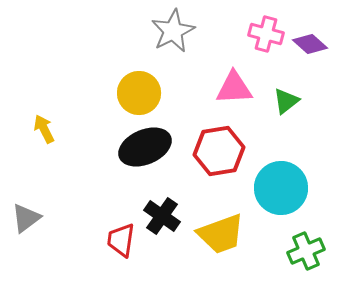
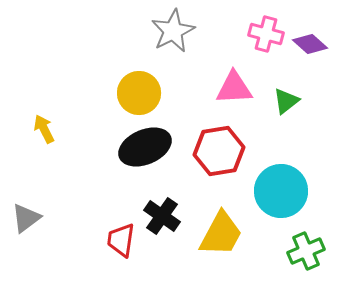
cyan circle: moved 3 px down
yellow trapezoid: rotated 42 degrees counterclockwise
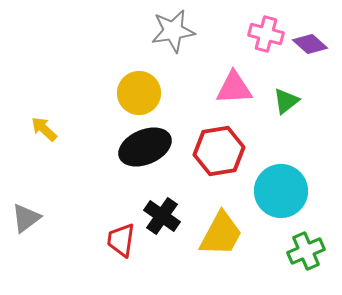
gray star: rotated 18 degrees clockwise
yellow arrow: rotated 20 degrees counterclockwise
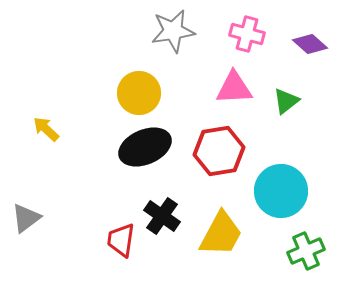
pink cross: moved 19 px left
yellow arrow: moved 2 px right
